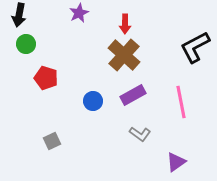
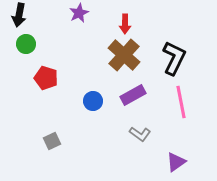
black L-shape: moved 21 px left, 11 px down; rotated 144 degrees clockwise
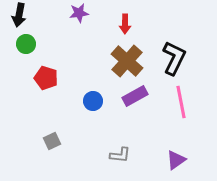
purple star: rotated 18 degrees clockwise
brown cross: moved 3 px right, 6 px down
purple rectangle: moved 2 px right, 1 px down
gray L-shape: moved 20 px left, 21 px down; rotated 30 degrees counterclockwise
purple triangle: moved 2 px up
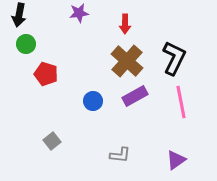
red pentagon: moved 4 px up
gray square: rotated 12 degrees counterclockwise
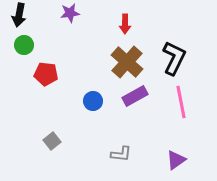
purple star: moved 9 px left
green circle: moved 2 px left, 1 px down
brown cross: moved 1 px down
red pentagon: rotated 10 degrees counterclockwise
gray L-shape: moved 1 px right, 1 px up
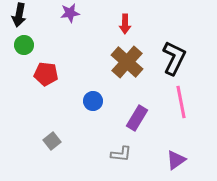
purple rectangle: moved 2 px right, 22 px down; rotated 30 degrees counterclockwise
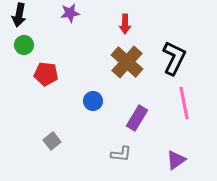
pink line: moved 3 px right, 1 px down
